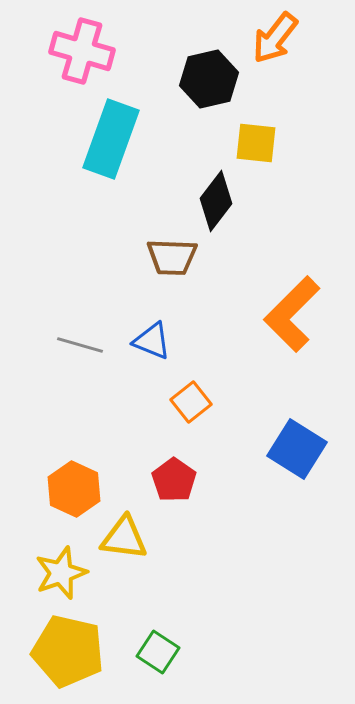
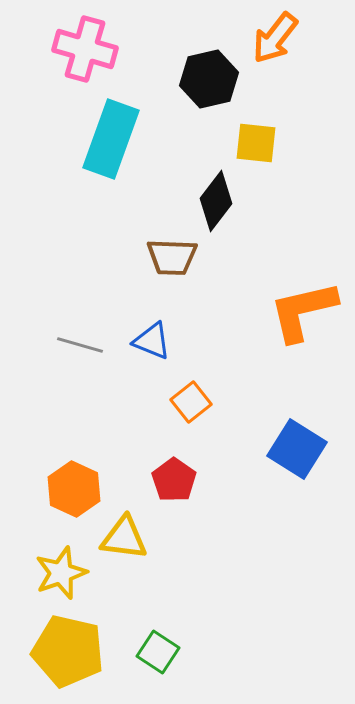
pink cross: moved 3 px right, 2 px up
orange L-shape: moved 11 px right, 3 px up; rotated 32 degrees clockwise
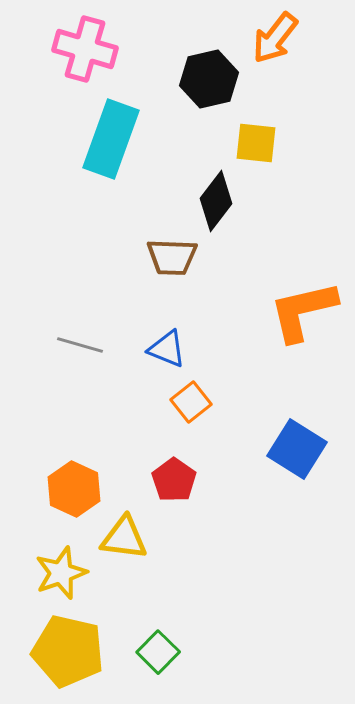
blue triangle: moved 15 px right, 8 px down
green square: rotated 12 degrees clockwise
